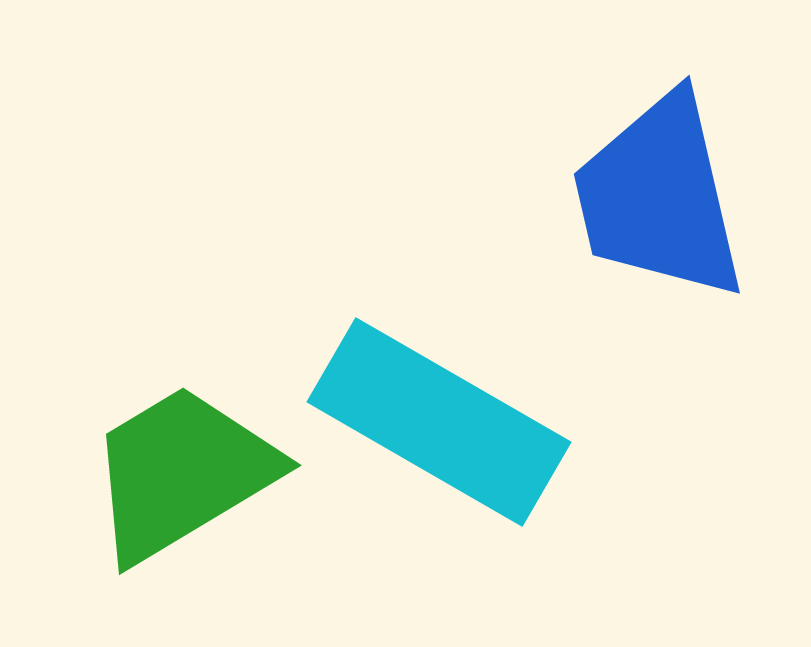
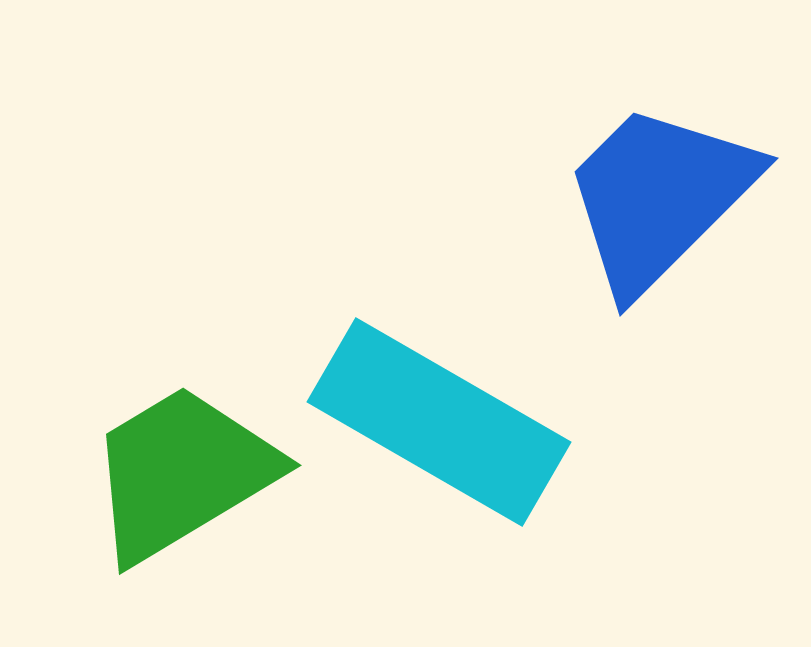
blue trapezoid: rotated 58 degrees clockwise
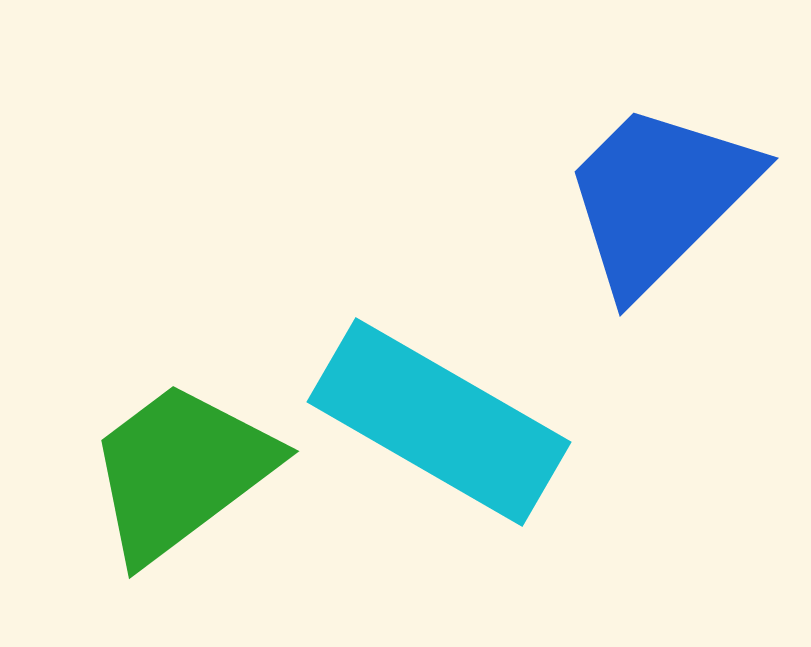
green trapezoid: moved 1 px left, 2 px up; rotated 6 degrees counterclockwise
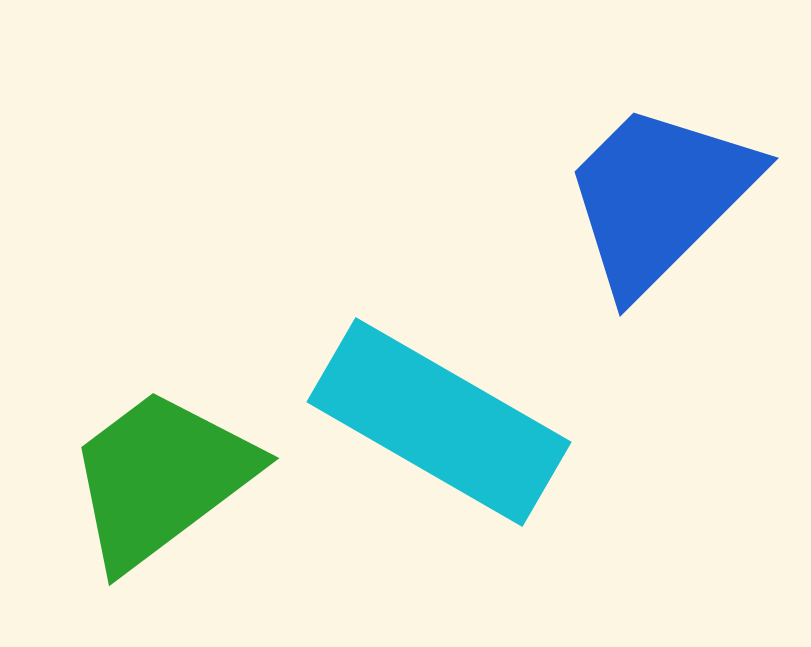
green trapezoid: moved 20 px left, 7 px down
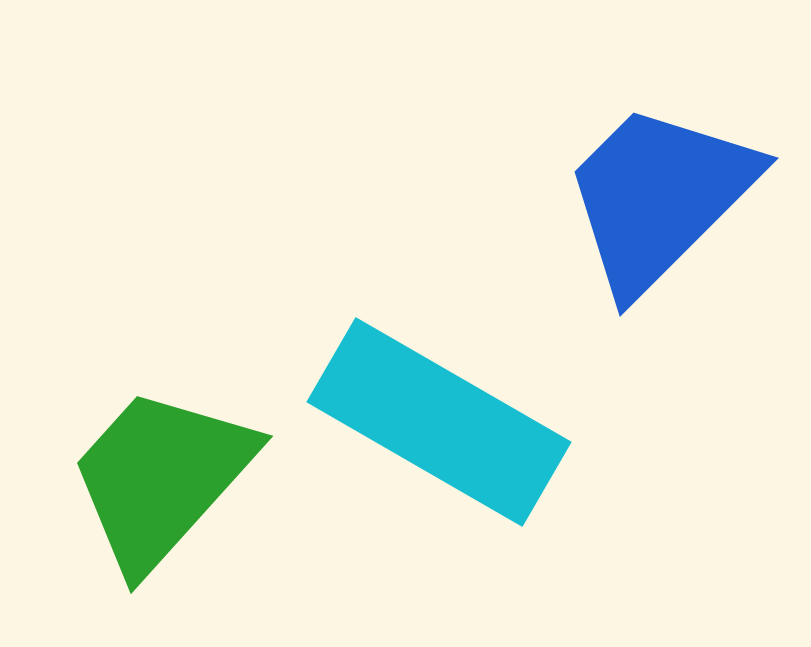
green trapezoid: rotated 11 degrees counterclockwise
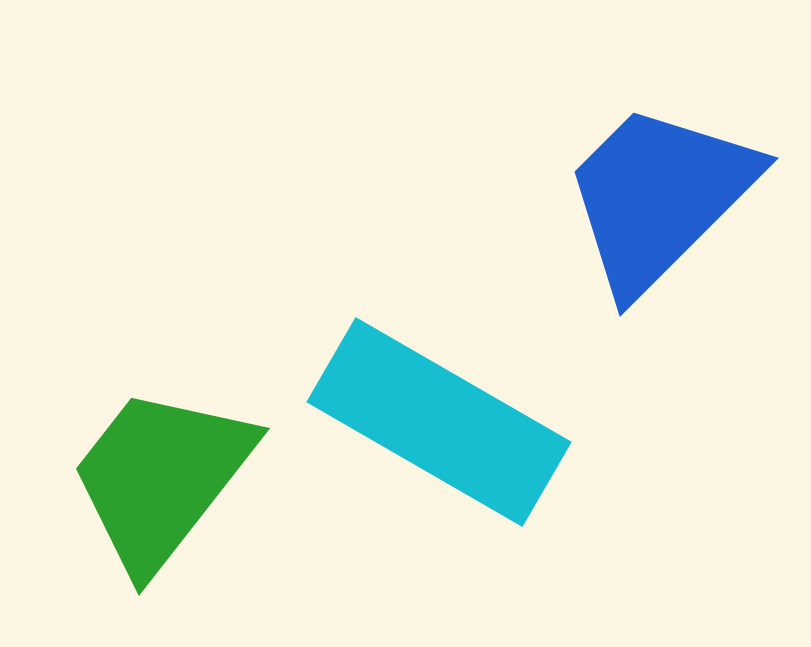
green trapezoid: rotated 4 degrees counterclockwise
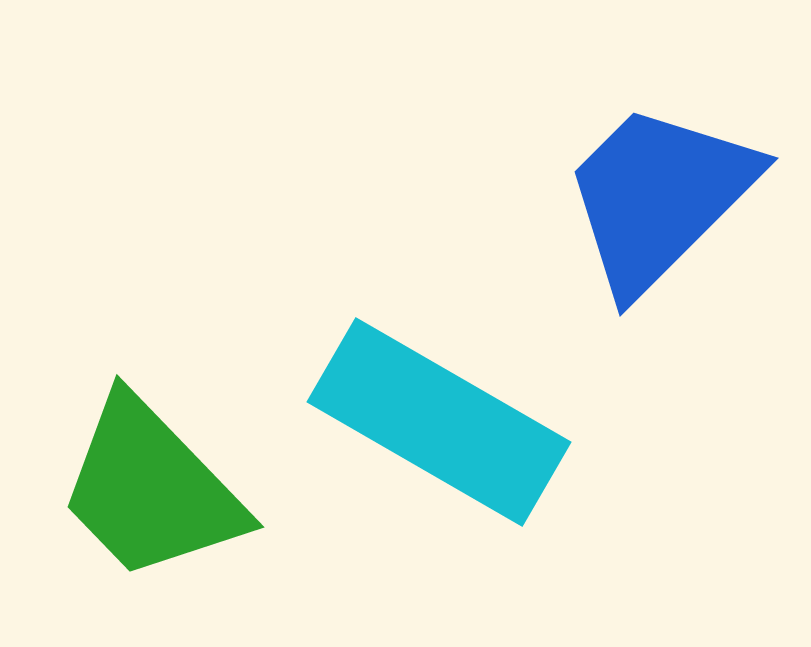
green trapezoid: moved 10 px left, 11 px down; rotated 82 degrees counterclockwise
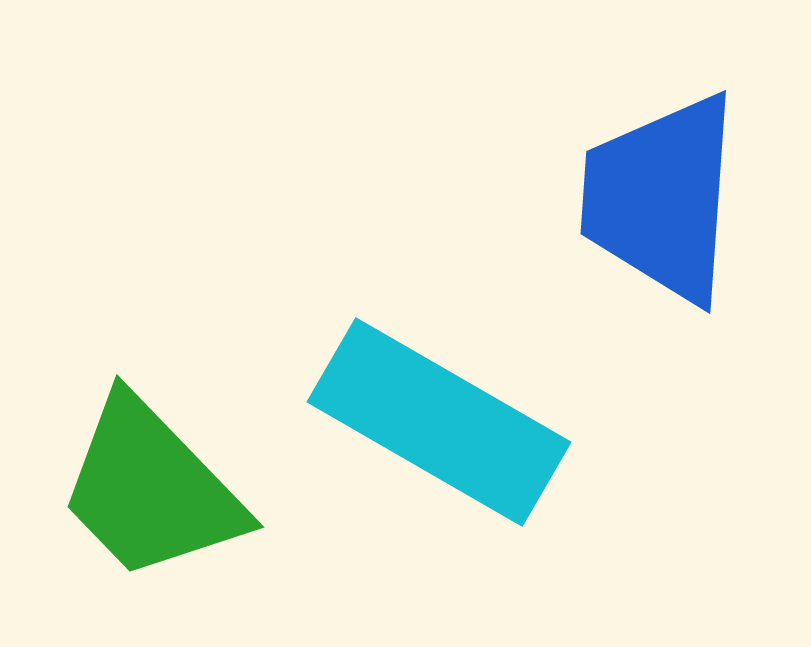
blue trapezoid: moved 2 px right, 1 px down; rotated 41 degrees counterclockwise
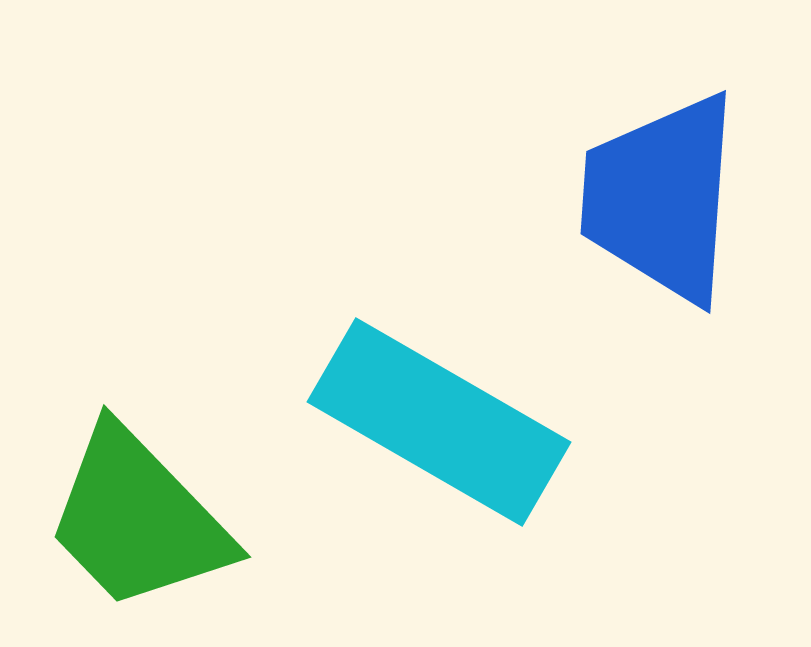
green trapezoid: moved 13 px left, 30 px down
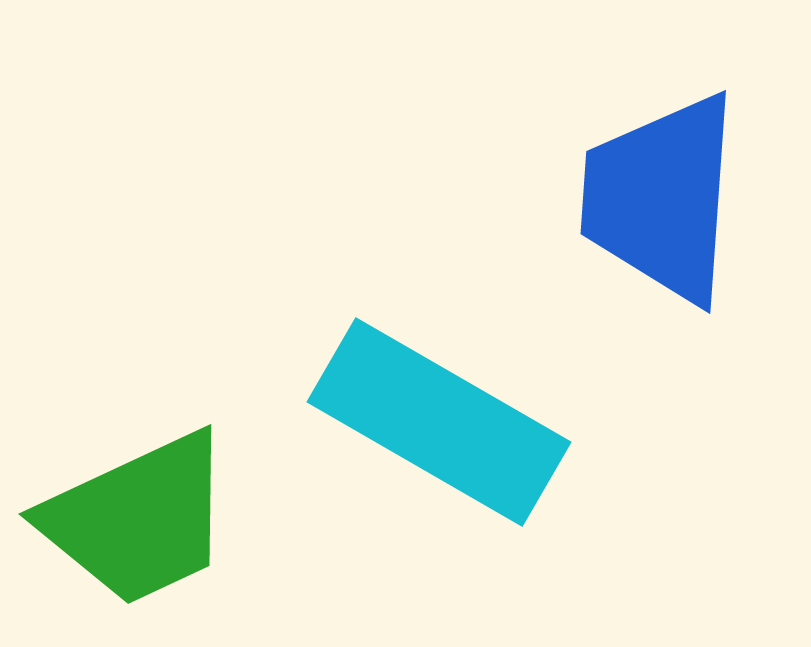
green trapezoid: rotated 71 degrees counterclockwise
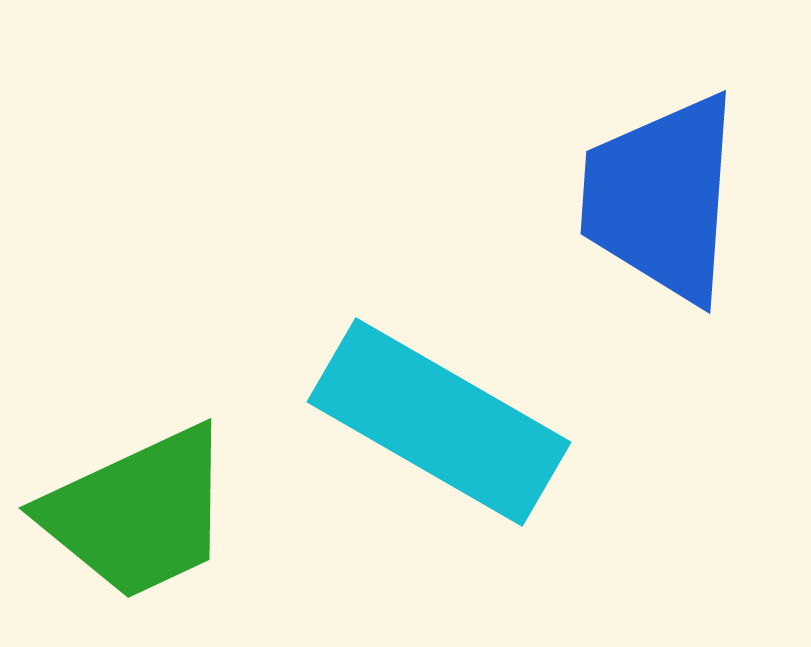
green trapezoid: moved 6 px up
